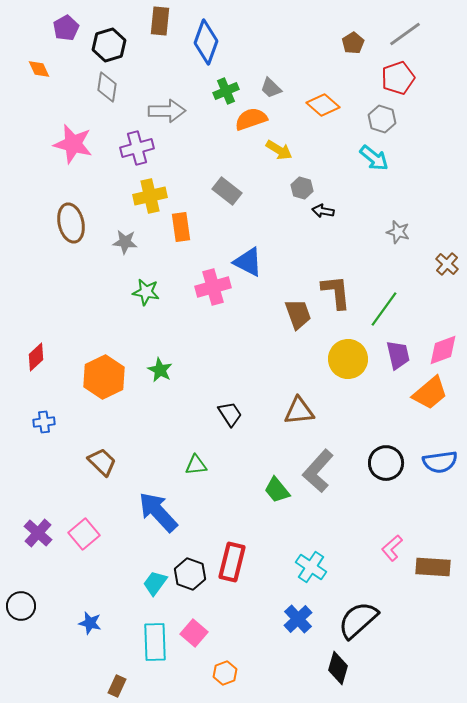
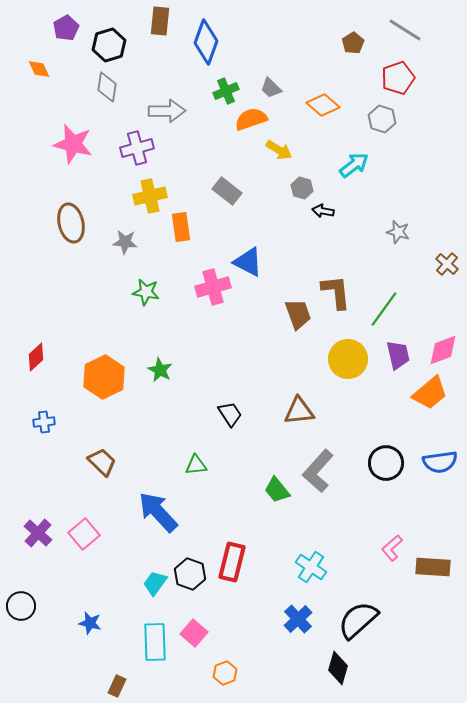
gray line at (405, 34): moved 4 px up; rotated 68 degrees clockwise
cyan arrow at (374, 158): moved 20 px left, 7 px down; rotated 76 degrees counterclockwise
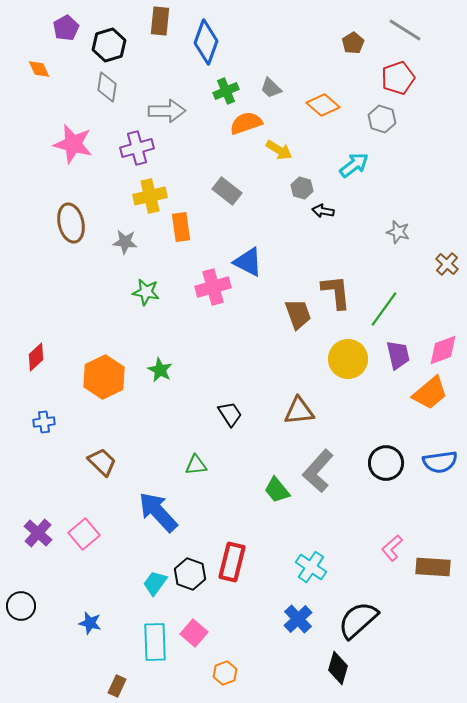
orange semicircle at (251, 119): moved 5 px left, 4 px down
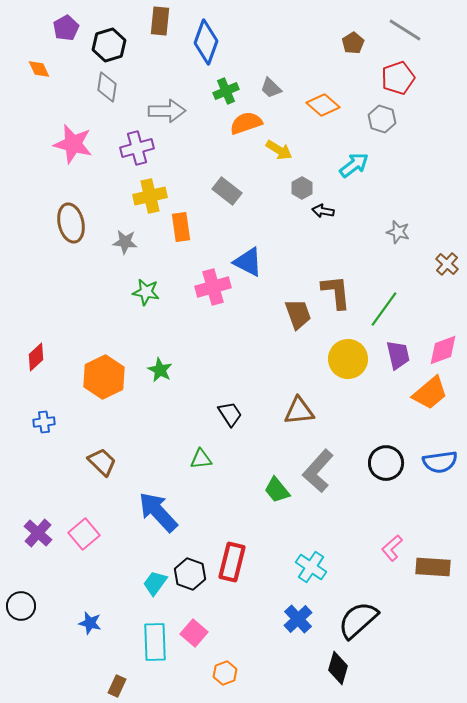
gray hexagon at (302, 188): rotated 15 degrees clockwise
green triangle at (196, 465): moved 5 px right, 6 px up
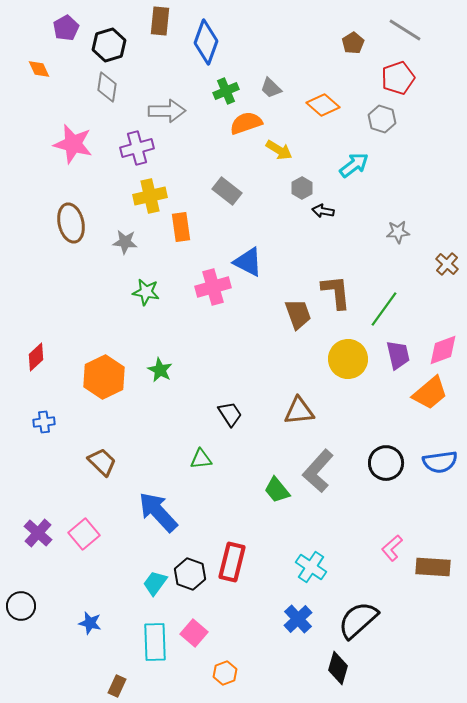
gray star at (398, 232): rotated 20 degrees counterclockwise
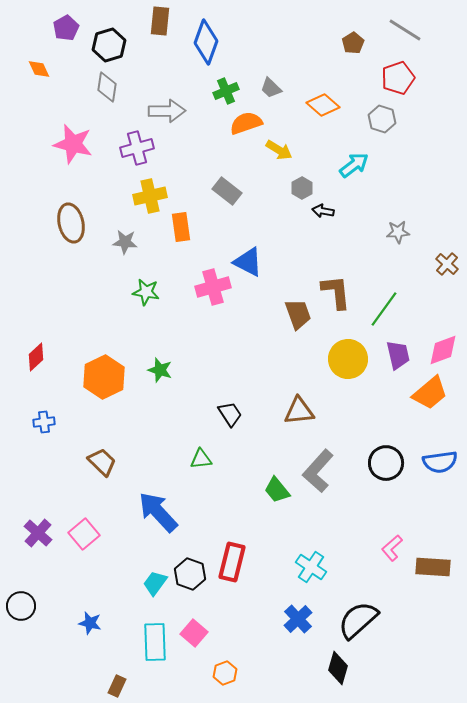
green star at (160, 370): rotated 10 degrees counterclockwise
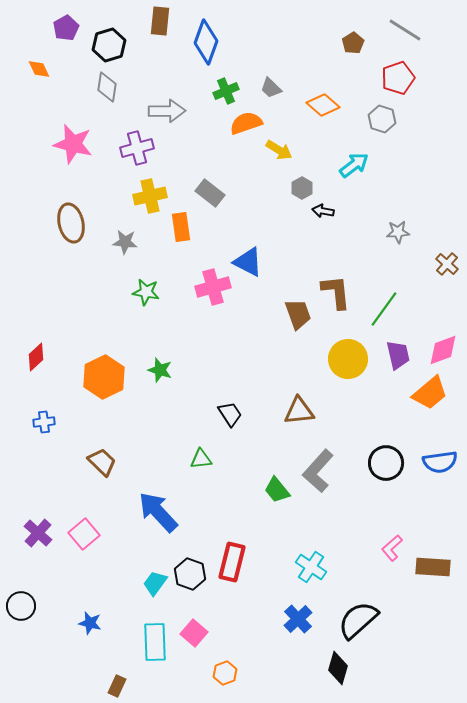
gray rectangle at (227, 191): moved 17 px left, 2 px down
